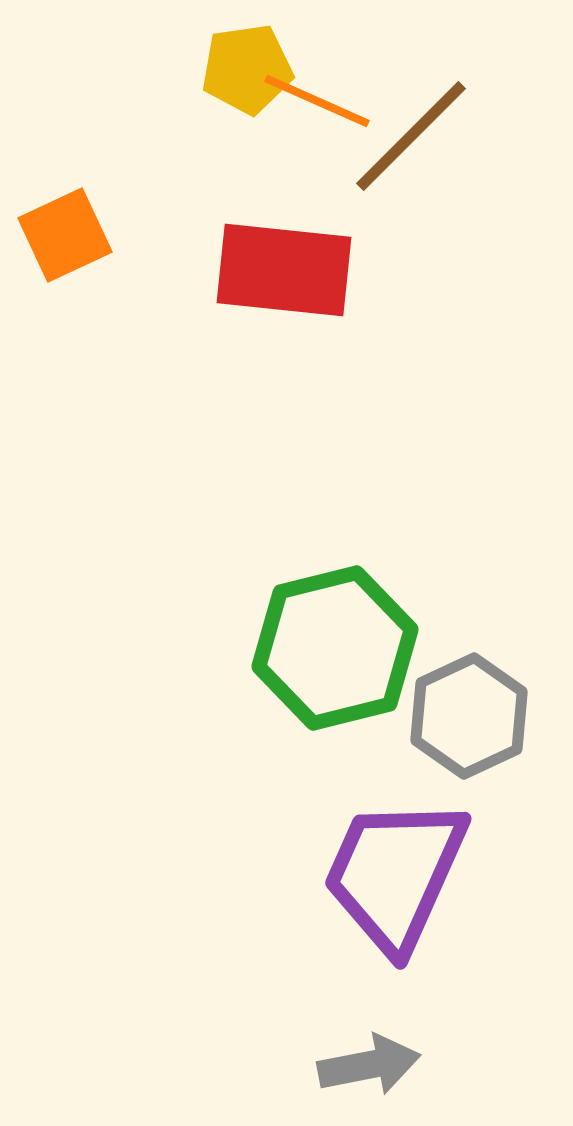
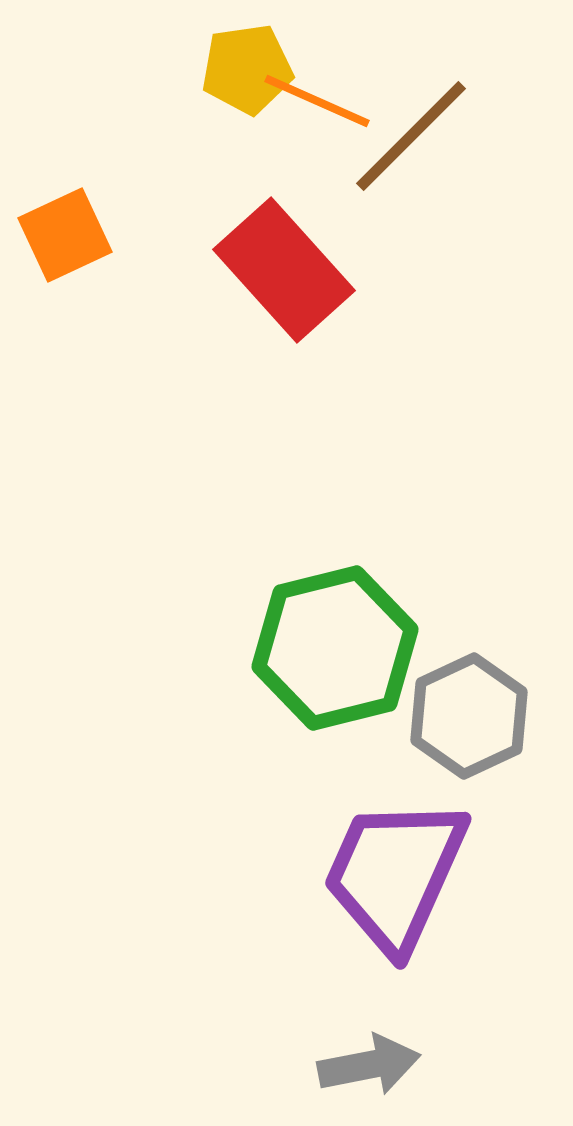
red rectangle: rotated 42 degrees clockwise
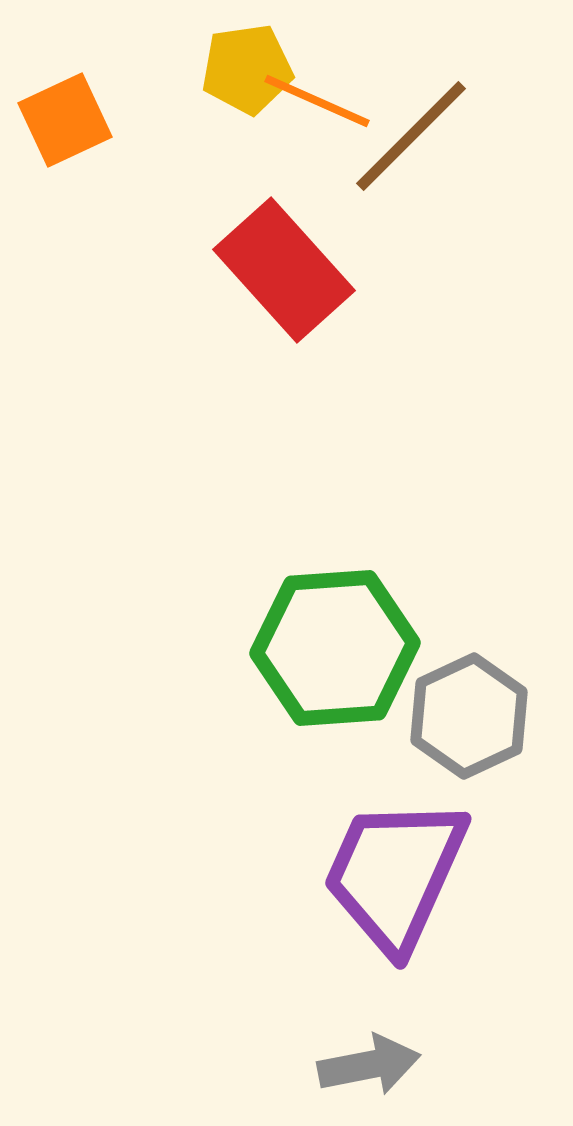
orange square: moved 115 px up
green hexagon: rotated 10 degrees clockwise
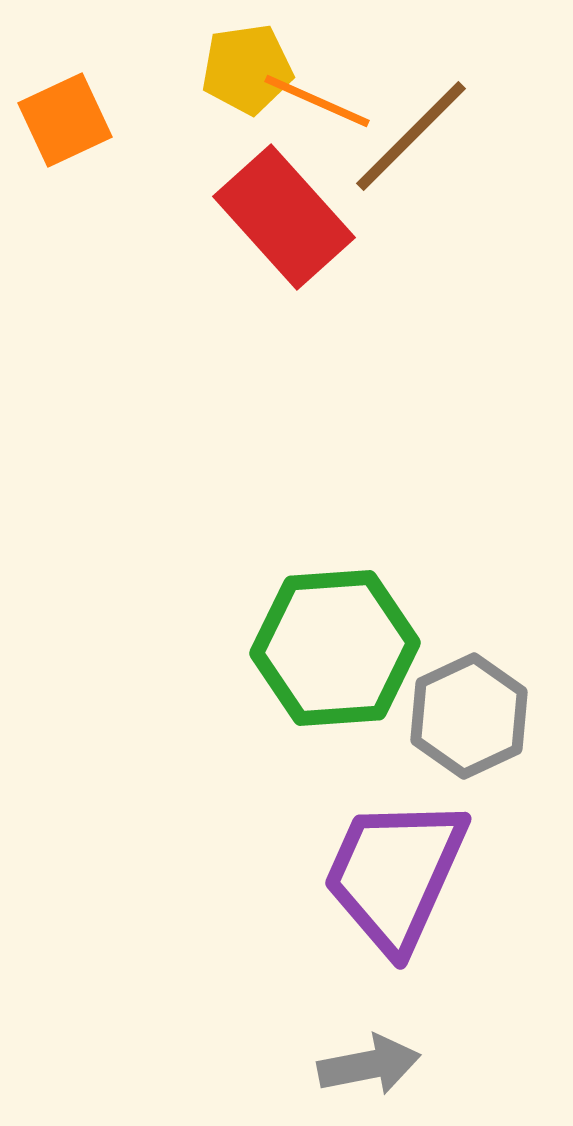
red rectangle: moved 53 px up
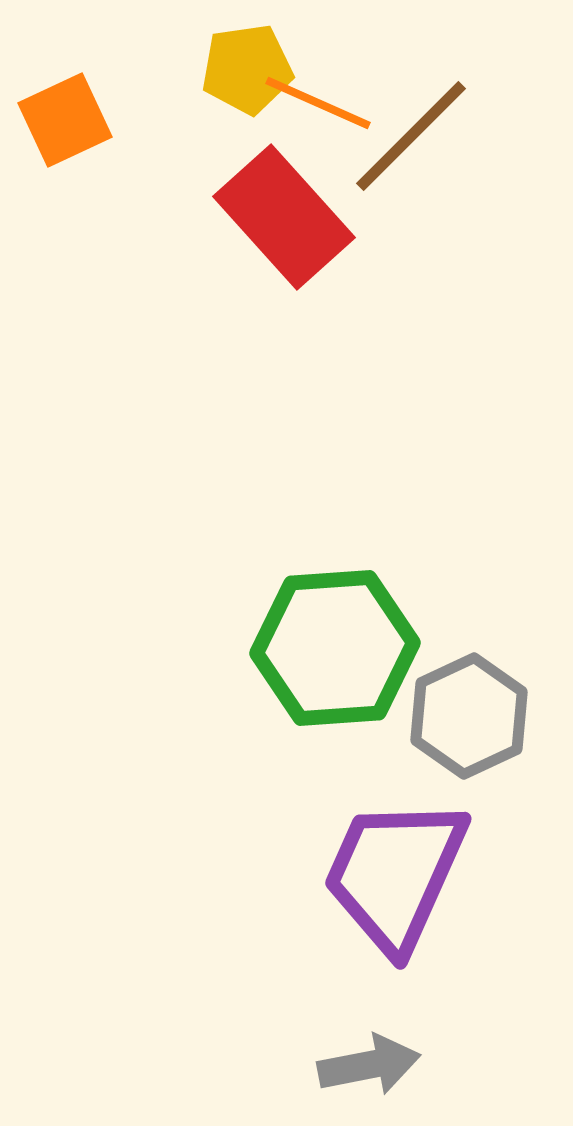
orange line: moved 1 px right, 2 px down
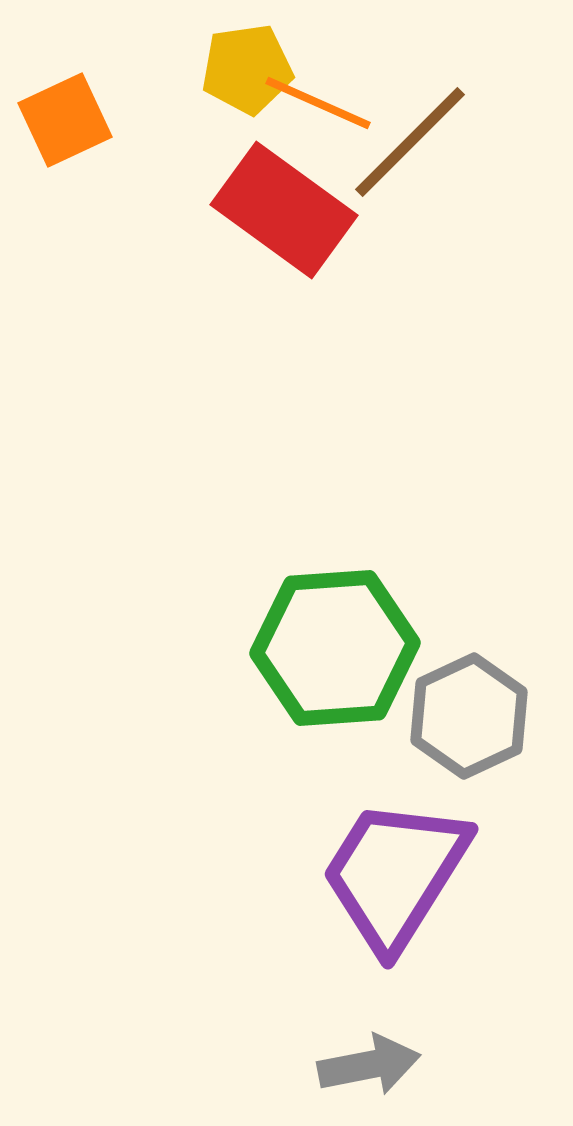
brown line: moved 1 px left, 6 px down
red rectangle: moved 7 px up; rotated 12 degrees counterclockwise
purple trapezoid: rotated 8 degrees clockwise
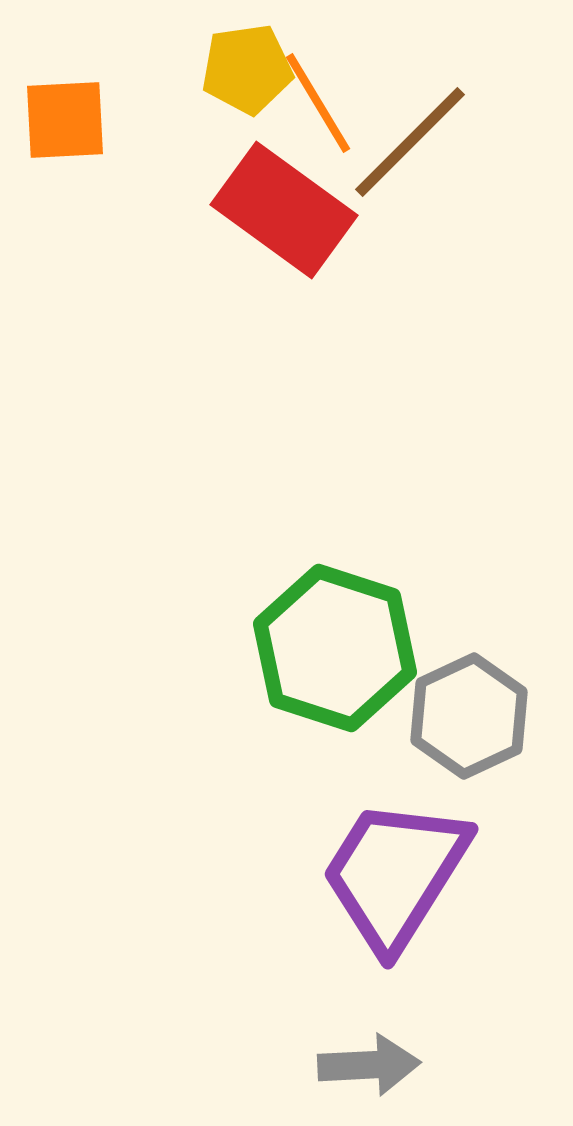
orange line: rotated 35 degrees clockwise
orange square: rotated 22 degrees clockwise
green hexagon: rotated 22 degrees clockwise
gray arrow: rotated 8 degrees clockwise
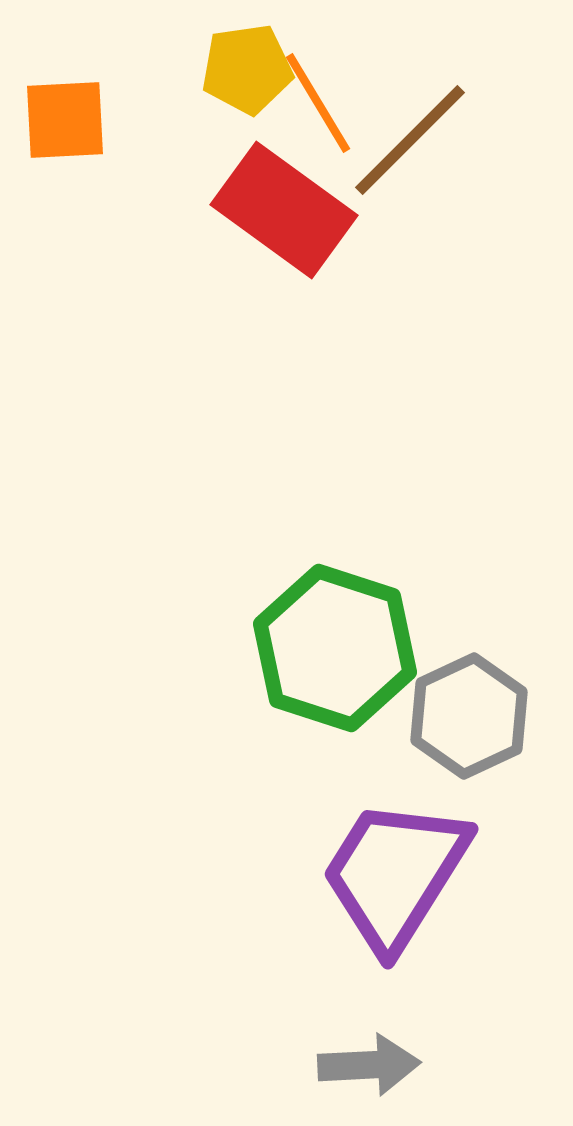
brown line: moved 2 px up
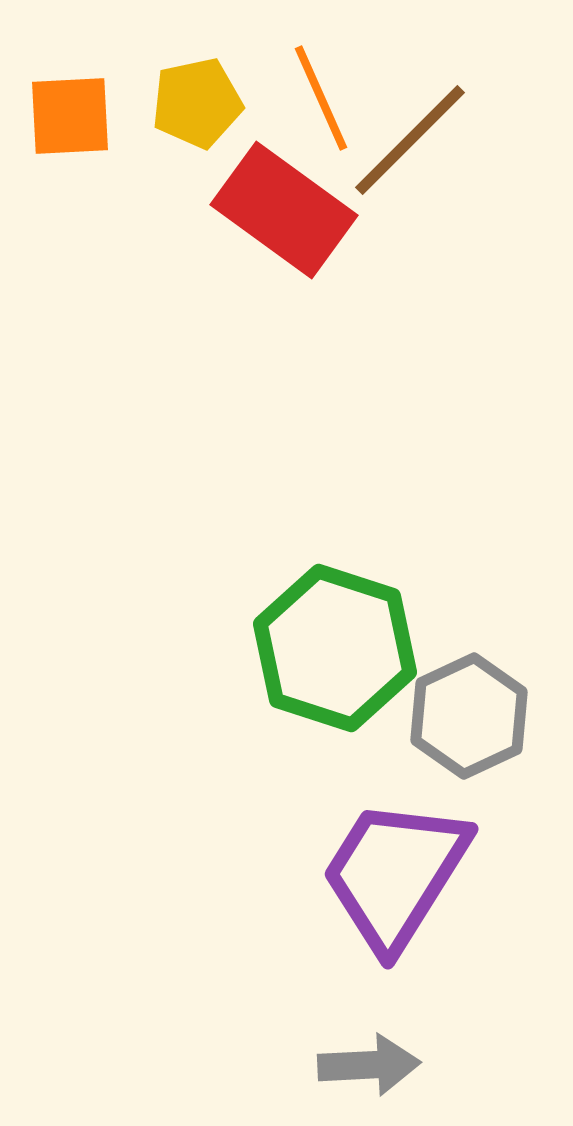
yellow pentagon: moved 50 px left, 34 px down; rotated 4 degrees counterclockwise
orange line: moved 3 px right, 5 px up; rotated 7 degrees clockwise
orange square: moved 5 px right, 4 px up
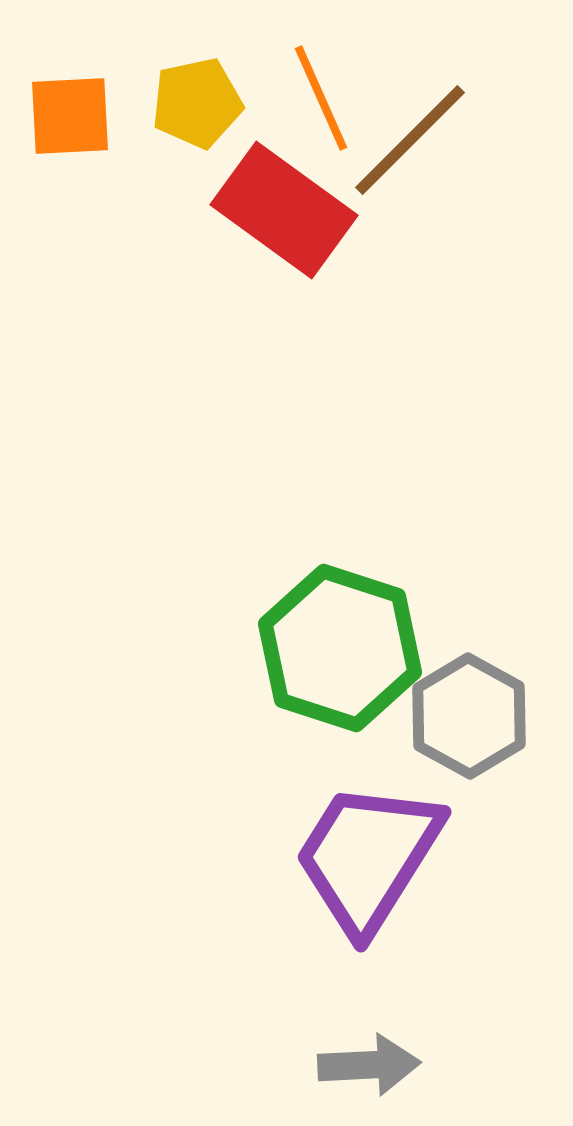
green hexagon: moved 5 px right
gray hexagon: rotated 6 degrees counterclockwise
purple trapezoid: moved 27 px left, 17 px up
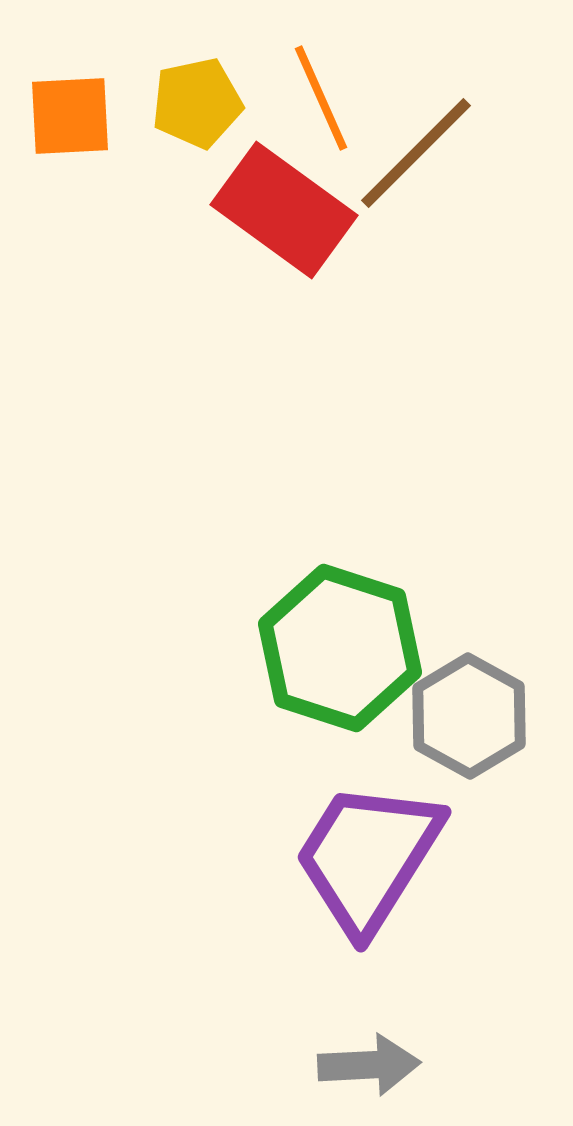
brown line: moved 6 px right, 13 px down
